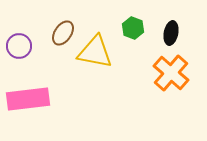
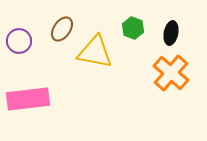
brown ellipse: moved 1 px left, 4 px up
purple circle: moved 5 px up
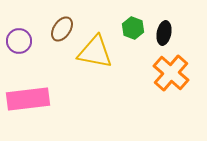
black ellipse: moved 7 px left
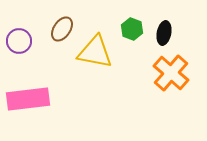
green hexagon: moved 1 px left, 1 px down
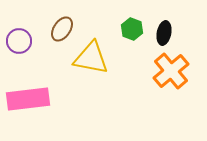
yellow triangle: moved 4 px left, 6 px down
orange cross: moved 2 px up; rotated 9 degrees clockwise
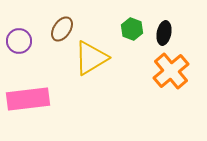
yellow triangle: rotated 42 degrees counterclockwise
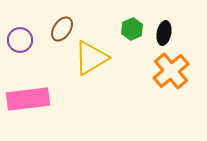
green hexagon: rotated 15 degrees clockwise
purple circle: moved 1 px right, 1 px up
